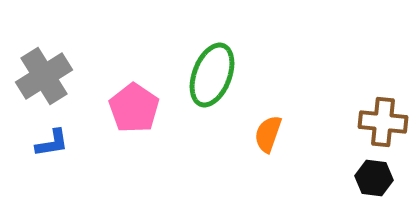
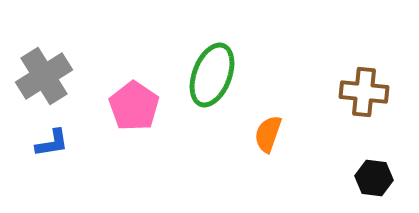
pink pentagon: moved 2 px up
brown cross: moved 19 px left, 30 px up
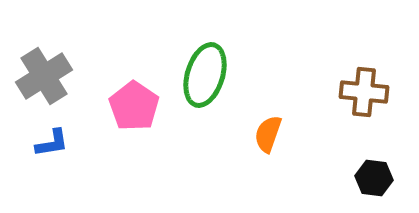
green ellipse: moved 7 px left; rotated 4 degrees counterclockwise
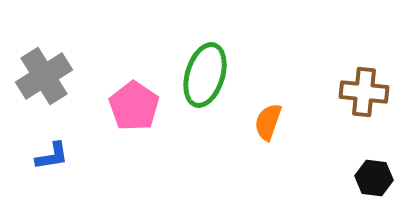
orange semicircle: moved 12 px up
blue L-shape: moved 13 px down
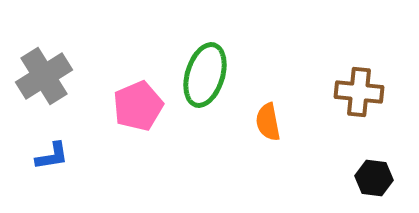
brown cross: moved 5 px left
pink pentagon: moved 4 px right; rotated 15 degrees clockwise
orange semicircle: rotated 30 degrees counterclockwise
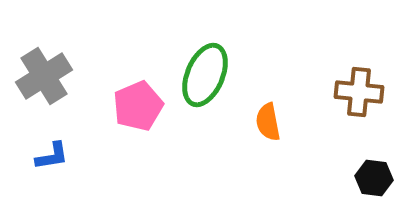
green ellipse: rotated 6 degrees clockwise
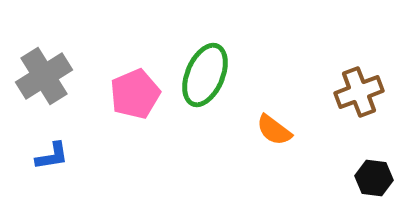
brown cross: rotated 27 degrees counterclockwise
pink pentagon: moved 3 px left, 12 px up
orange semicircle: moved 6 px right, 8 px down; rotated 42 degrees counterclockwise
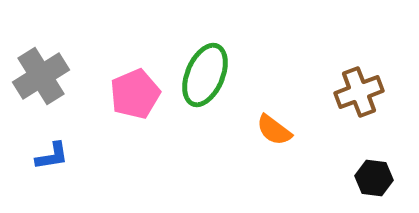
gray cross: moved 3 px left
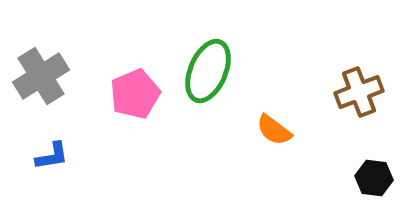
green ellipse: moved 3 px right, 4 px up
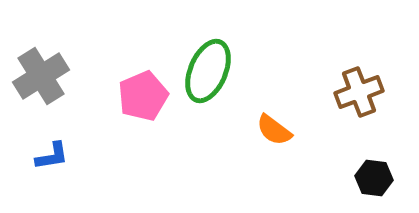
pink pentagon: moved 8 px right, 2 px down
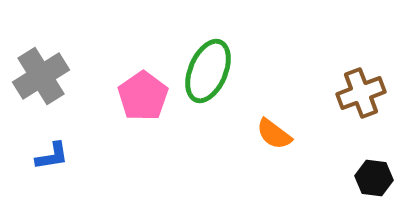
brown cross: moved 2 px right, 1 px down
pink pentagon: rotated 12 degrees counterclockwise
orange semicircle: moved 4 px down
